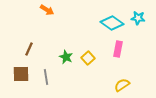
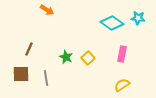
pink rectangle: moved 4 px right, 5 px down
gray line: moved 1 px down
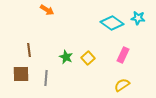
brown line: moved 1 px down; rotated 32 degrees counterclockwise
pink rectangle: moved 1 px right, 1 px down; rotated 14 degrees clockwise
gray line: rotated 14 degrees clockwise
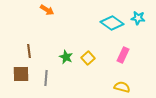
brown line: moved 1 px down
yellow semicircle: moved 2 px down; rotated 49 degrees clockwise
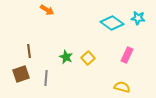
pink rectangle: moved 4 px right
brown square: rotated 18 degrees counterclockwise
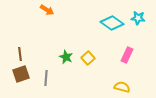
brown line: moved 9 px left, 3 px down
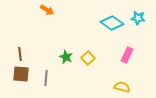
brown square: rotated 24 degrees clockwise
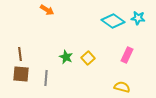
cyan diamond: moved 1 px right, 2 px up
